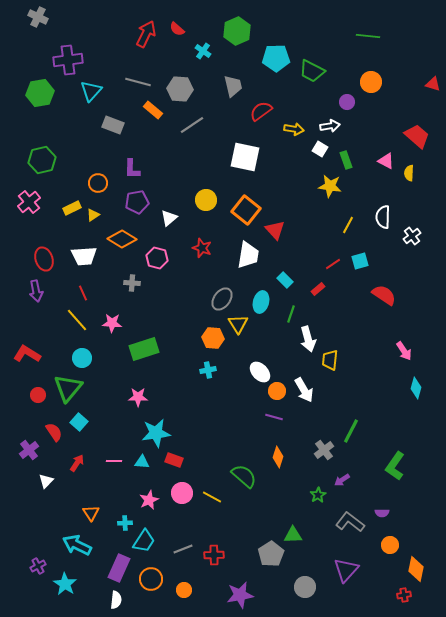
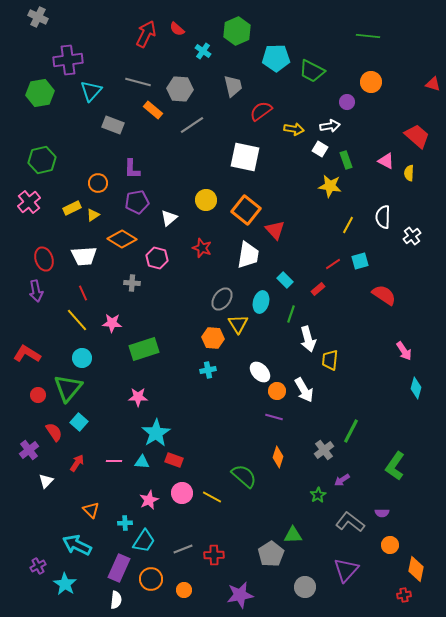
cyan star at (156, 433): rotated 24 degrees counterclockwise
orange triangle at (91, 513): moved 3 px up; rotated 12 degrees counterclockwise
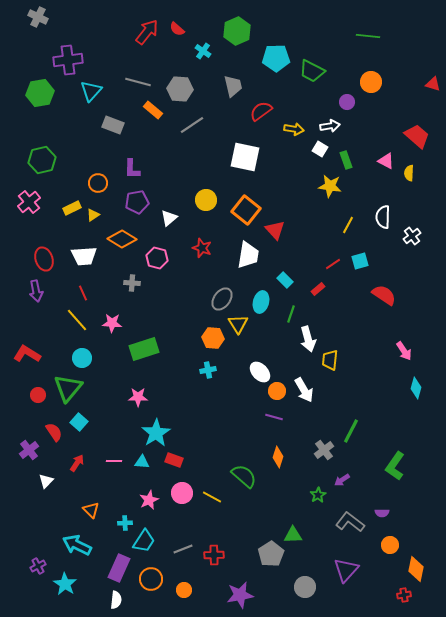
red arrow at (146, 34): moved 1 px right, 2 px up; rotated 12 degrees clockwise
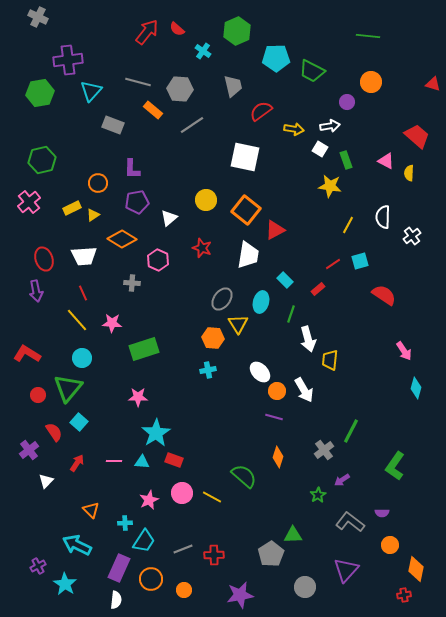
red triangle at (275, 230): rotated 45 degrees clockwise
pink hexagon at (157, 258): moved 1 px right, 2 px down; rotated 10 degrees clockwise
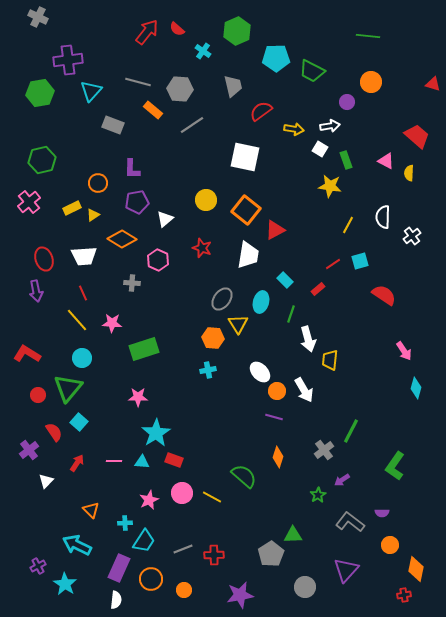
white triangle at (169, 218): moved 4 px left, 1 px down
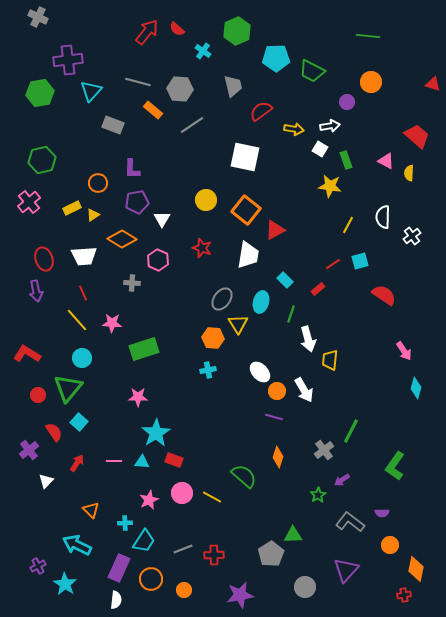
white triangle at (165, 219): moved 3 px left; rotated 18 degrees counterclockwise
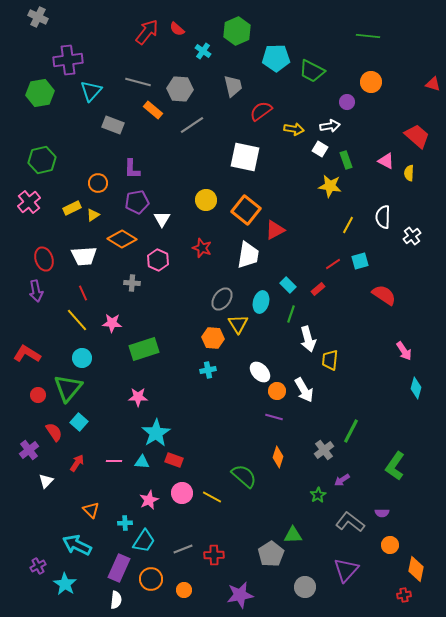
cyan rectangle at (285, 280): moved 3 px right, 5 px down
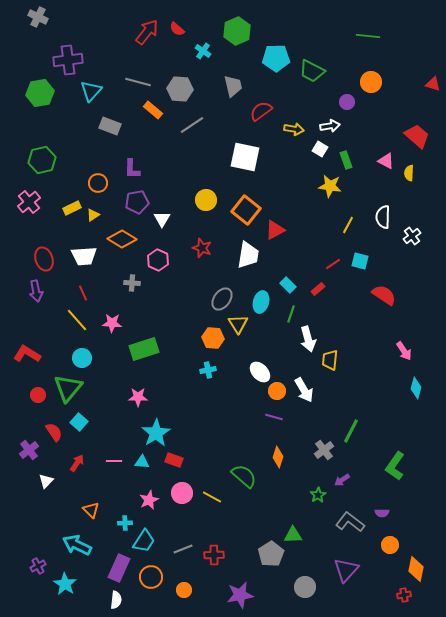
gray rectangle at (113, 125): moved 3 px left, 1 px down
cyan square at (360, 261): rotated 30 degrees clockwise
orange circle at (151, 579): moved 2 px up
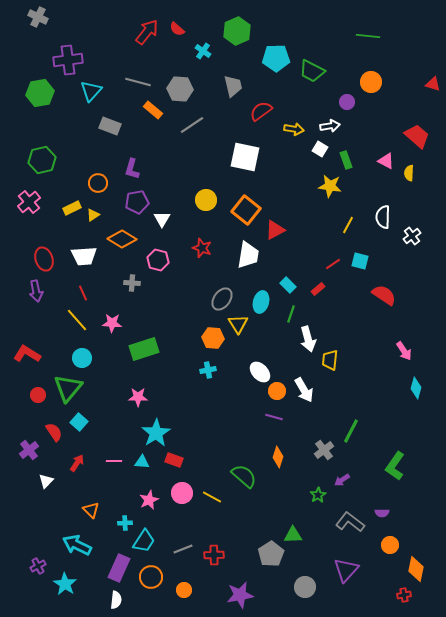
purple L-shape at (132, 169): rotated 15 degrees clockwise
pink hexagon at (158, 260): rotated 10 degrees counterclockwise
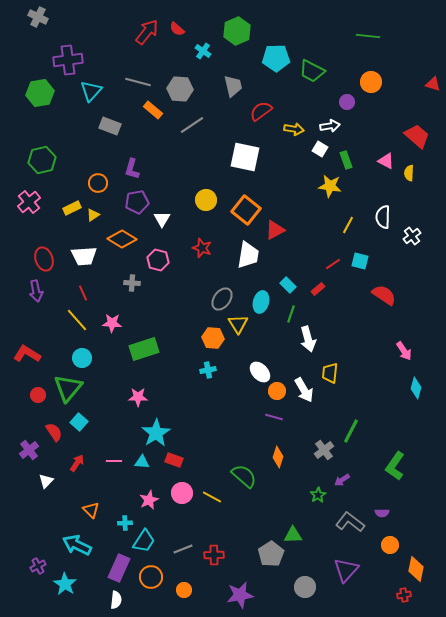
yellow trapezoid at (330, 360): moved 13 px down
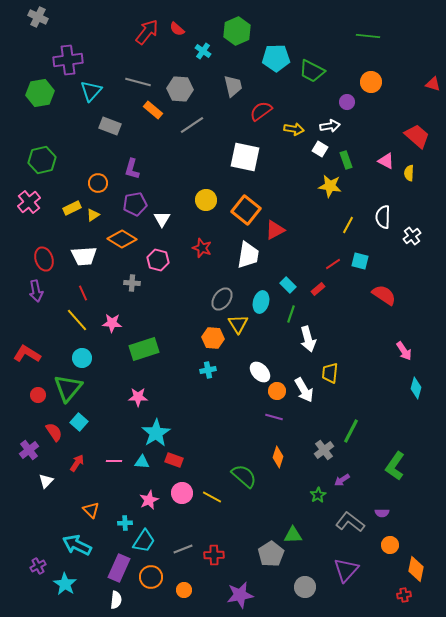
purple pentagon at (137, 202): moved 2 px left, 2 px down
